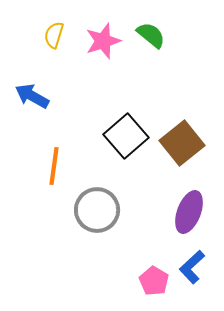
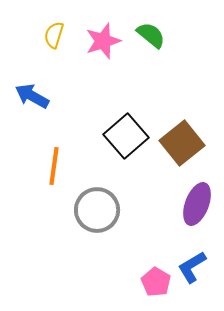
purple ellipse: moved 8 px right, 8 px up
blue L-shape: rotated 12 degrees clockwise
pink pentagon: moved 2 px right, 1 px down
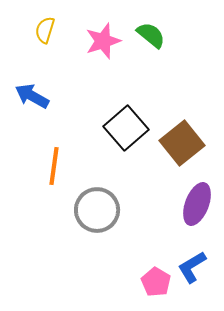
yellow semicircle: moved 9 px left, 5 px up
black square: moved 8 px up
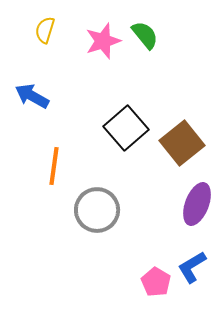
green semicircle: moved 6 px left; rotated 12 degrees clockwise
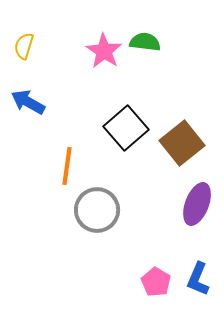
yellow semicircle: moved 21 px left, 16 px down
green semicircle: moved 7 px down; rotated 44 degrees counterclockwise
pink star: moved 1 px right, 10 px down; rotated 21 degrees counterclockwise
blue arrow: moved 4 px left, 6 px down
orange line: moved 13 px right
blue L-shape: moved 6 px right, 12 px down; rotated 36 degrees counterclockwise
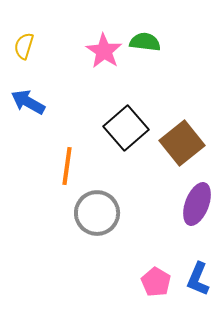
gray circle: moved 3 px down
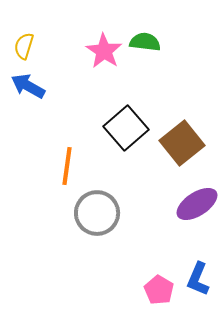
blue arrow: moved 16 px up
purple ellipse: rotated 36 degrees clockwise
pink pentagon: moved 3 px right, 8 px down
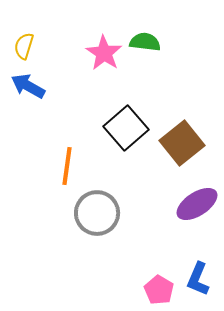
pink star: moved 2 px down
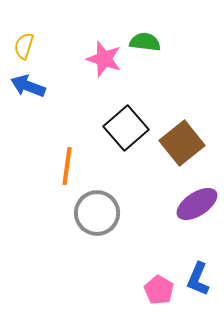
pink star: moved 6 px down; rotated 15 degrees counterclockwise
blue arrow: rotated 8 degrees counterclockwise
